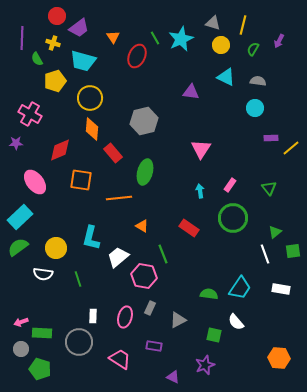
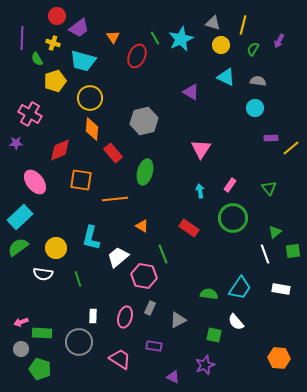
purple triangle at (191, 92): rotated 24 degrees clockwise
orange line at (119, 198): moved 4 px left, 1 px down
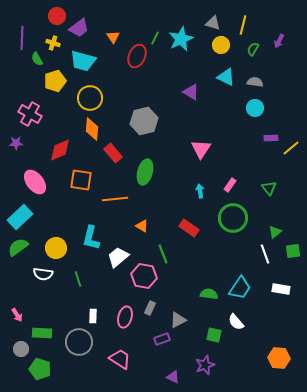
green line at (155, 38): rotated 56 degrees clockwise
gray semicircle at (258, 81): moved 3 px left, 1 px down
pink arrow at (21, 322): moved 4 px left, 7 px up; rotated 104 degrees counterclockwise
purple rectangle at (154, 346): moved 8 px right, 7 px up; rotated 28 degrees counterclockwise
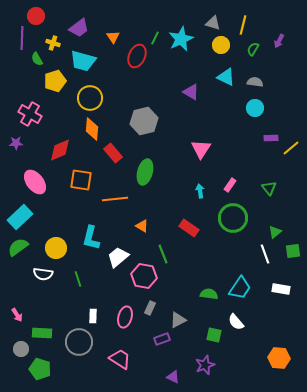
red circle at (57, 16): moved 21 px left
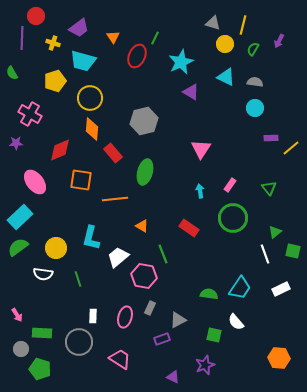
cyan star at (181, 39): moved 23 px down
yellow circle at (221, 45): moved 4 px right, 1 px up
green semicircle at (37, 59): moved 25 px left, 14 px down
green square at (293, 251): rotated 21 degrees clockwise
white rectangle at (281, 289): rotated 36 degrees counterclockwise
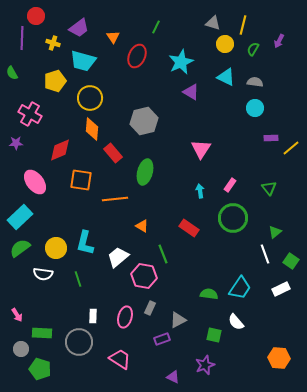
green line at (155, 38): moved 1 px right, 11 px up
cyan L-shape at (91, 238): moved 6 px left, 5 px down
green semicircle at (18, 247): moved 2 px right, 1 px down
green square at (293, 251): moved 2 px left, 10 px down; rotated 21 degrees clockwise
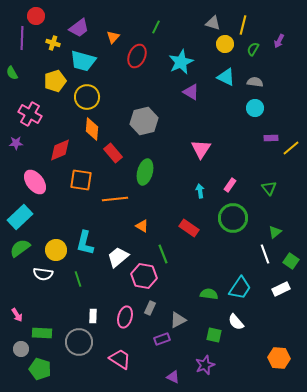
orange triangle at (113, 37): rotated 16 degrees clockwise
yellow circle at (90, 98): moved 3 px left, 1 px up
yellow circle at (56, 248): moved 2 px down
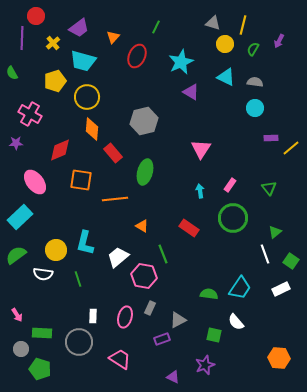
yellow cross at (53, 43): rotated 32 degrees clockwise
green semicircle at (20, 248): moved 4 px left, 7 px down
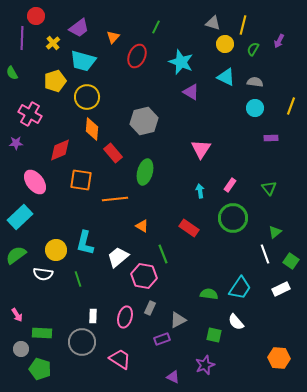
cyan star at (181, 62): rotated 25 degrees counterclockwise
yellow line at (291, 148): moved 42 px up; rotated 30 degrees counterclockwise
gray circle at (79, 342): moved 3 px right
